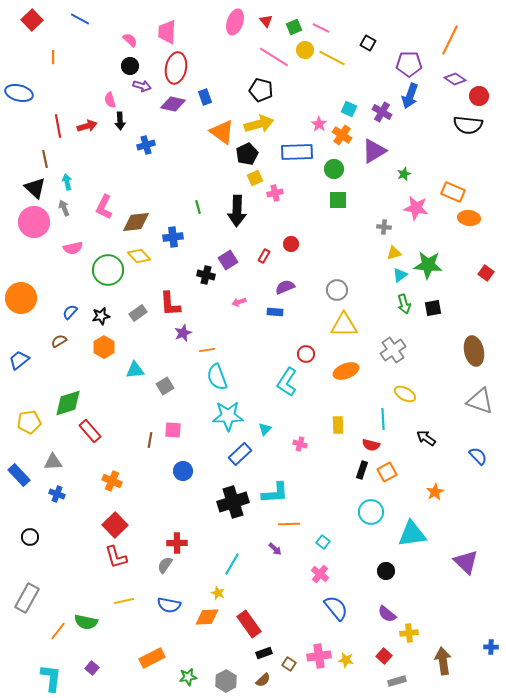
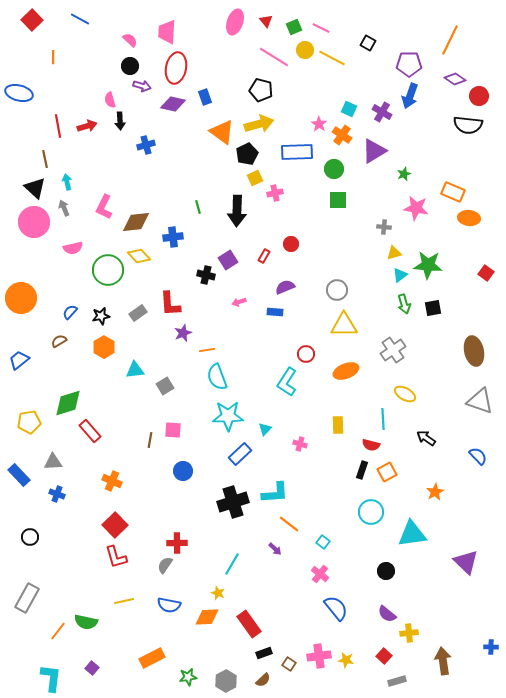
orange line at (289, 524): rotated 40 degrees clockwise
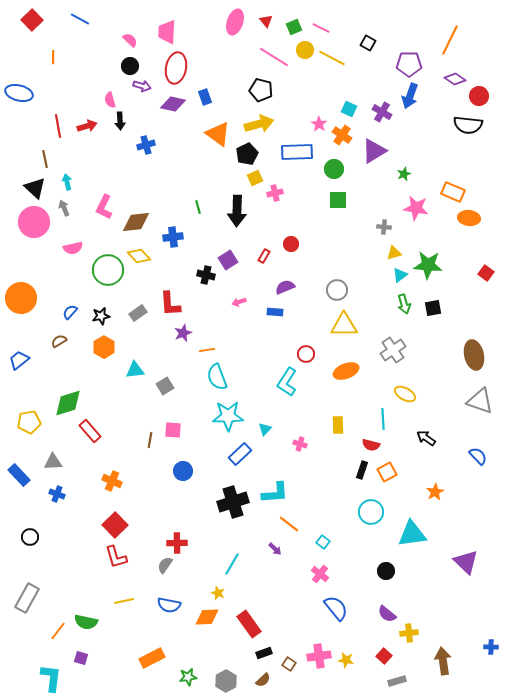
orange triangle at (222, 132): moved 4 px left, 2 px down
brown ellipse at (474, 351): moved 4 px down
purple square at (92, 668): moved 11 px left, 10 px up; rotated 24 degrees counterclockwise
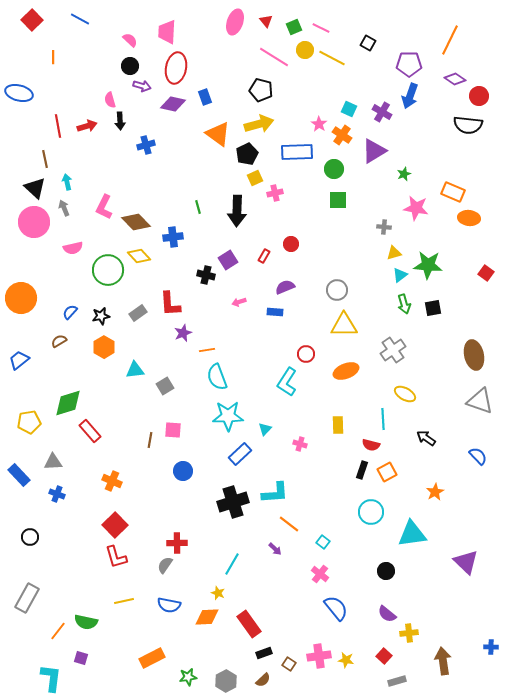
brown diamond at (136, 222): rotated 52 degrees clockwise
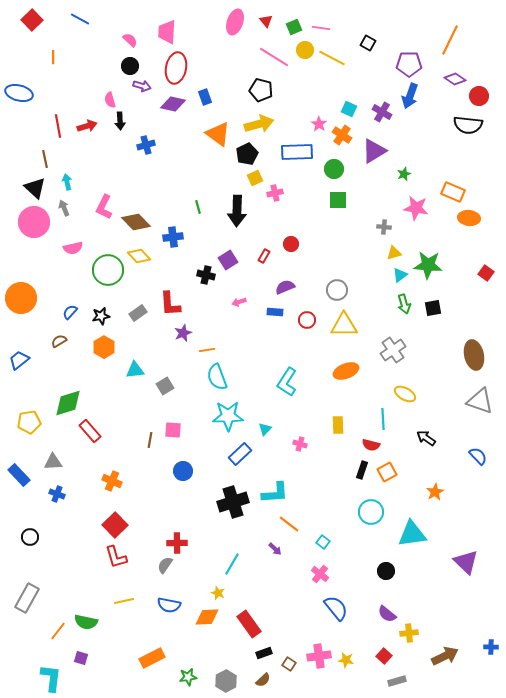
pink line at (321, 28): rotated 18 degrees counterclockwise
red circle at (306, 354): moved 1 px right, 34 px up
brown arrow at (443, 661): moved 2 px right, 5 px up; rotated 72 degrees clockwise
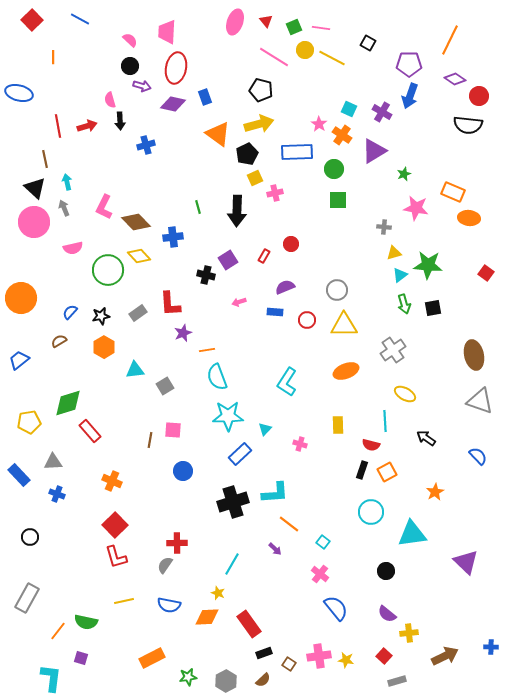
cyan line at (383, 419): moved 2 px right, 2 px down
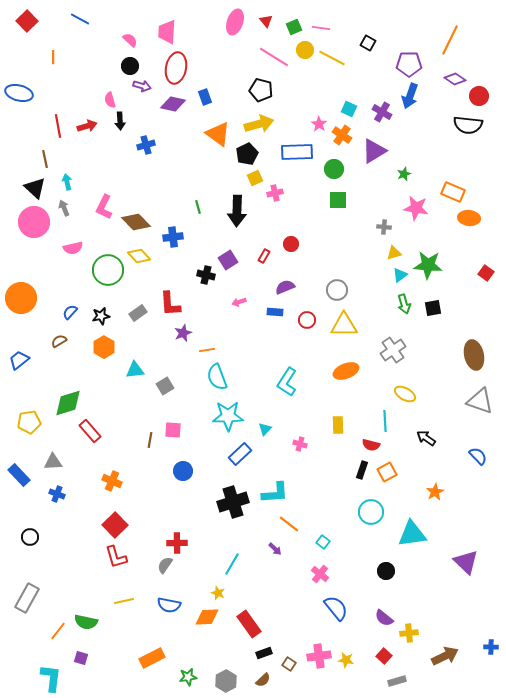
red square at (32, 20): moved 5 px left, 1 px down
purple semicircle at (387, 614): moved 3 px left, 4 px down
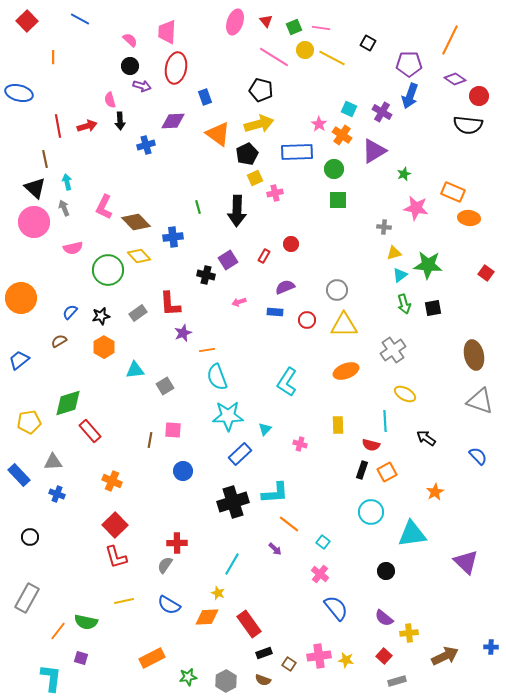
purple diamond at (173, 104): moved 17 px down; rotated 15 degrees counterclockwise
blue semicircle at (169, 605): rotated 20 degrees clockwise
brown semicircle at (263, 680): rotated 63 degrees clockwise
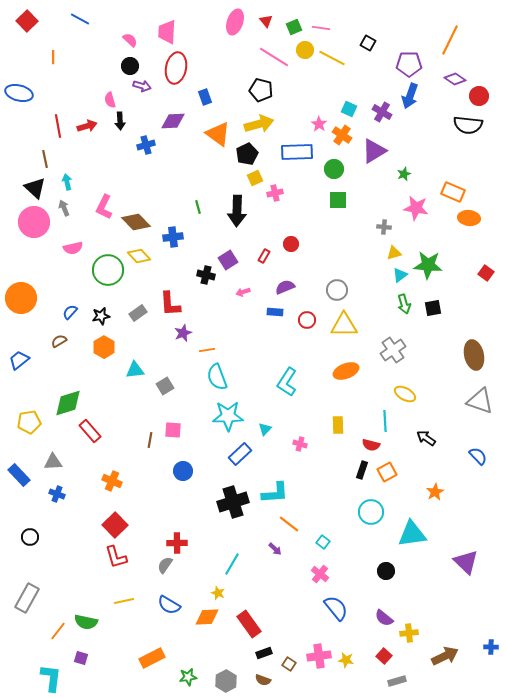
pink arrow at (239, 302): moved 4 px right, 10 px up
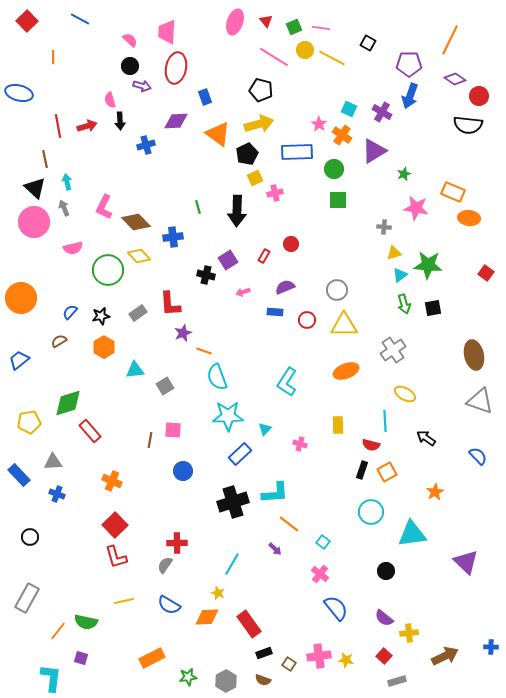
purple diamond at (173, 121): moved 3 px right
orange line at (207, 350): moved 3 px left, 1 px down; rotated 28 degrees clockwise
